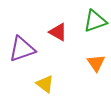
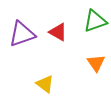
purple triangle: moved 15 px up
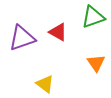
green triangle: moved 2 px left, 4 px up
purple triangle: moved 4 px down
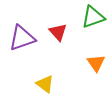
red triangle: rotated 18 degrees clockwise
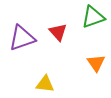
yellow triangle: rotated 30 degrees counterclockwise
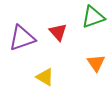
yellow triangle: moved 7 px up; rotated 24 degrees clockwise
